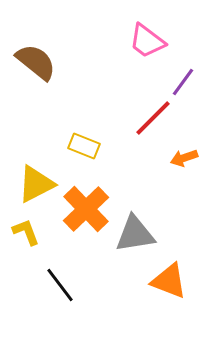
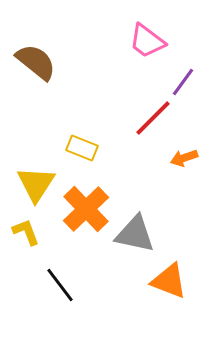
yellow rectangle: moved 2 px left, 2 px down
yellow triangle: rotated 30 degrees counterclockwise
gray triangle: rotated 21 degrees clockwise
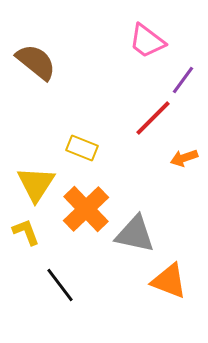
purple line: moved 2 px up
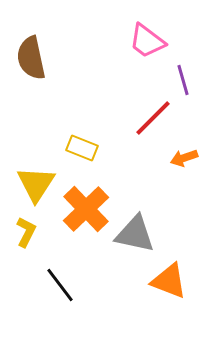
brown semicircle: moved 5 px left, 4 px up; rotated 141 degrees counterclockwise
purple line: rotated 52 degrees counterclockwise
yellow L-shape: rotated 48 degrees clockwise
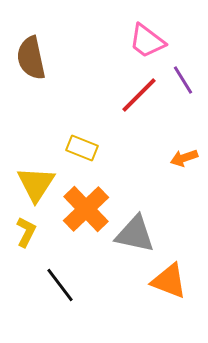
purple line: rotated 16 degrees counterclockwise
red line: moved 14 px left, 23 px up
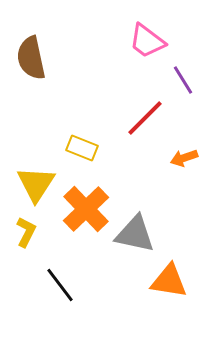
red line: moved 6 px right, 23 px down
orange triangle: rotated 12 degrees counterclockwise
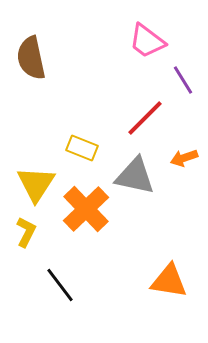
gray triangle: moved 58 px up
